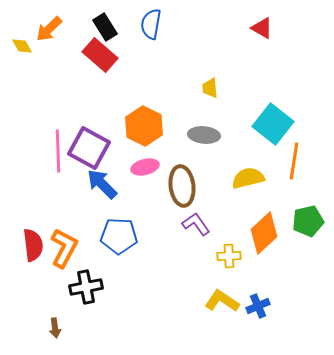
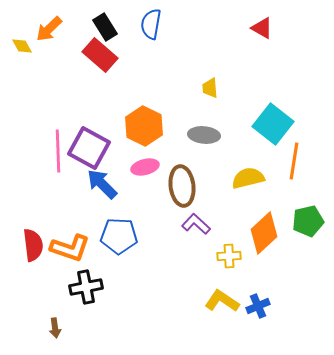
purple L-shape: rotated 12 degrees counterclockwise
orange L-shape: moved 6 px right; rotated 81 degrees clockwise
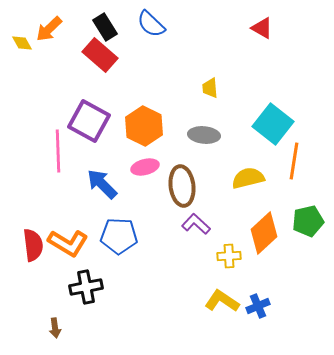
blue semicircle: rotated 56 degrees counterclockwise
yellow diamond: moved 3 px up
purple square: moved 27 px up
orange L-shape: moved 2 px left, 5 px up; rotated 12 degrees clockwise
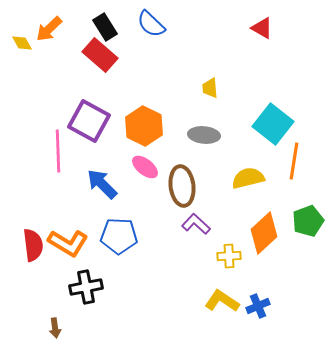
pink ellipse: rotated 52 degrees clockwise
green pentagon: rotated 8 degrees counterclockwise
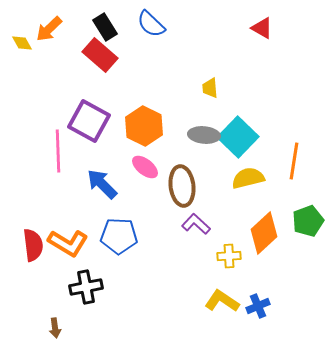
cyan square: moved 35 px left, 13 px down; rotated 6 degrees clockwise
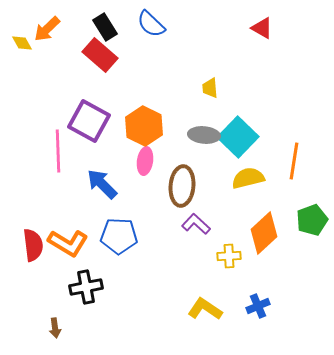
orange arrow: moved 2 px left
pink ellipse: moved 6 px up; rotated 60 degrees clockwise
brown ellipse: rotated 12 degrees clockwise
green pentagon: moved 4 px right, 1 px up
yellow L-shape: moved 17 px left, 8 px down
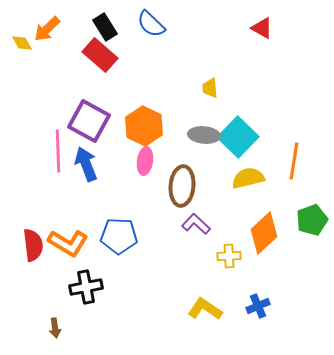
blue arrow: moved 16 px left, 20 px up; rotated 24 degrees clockwise
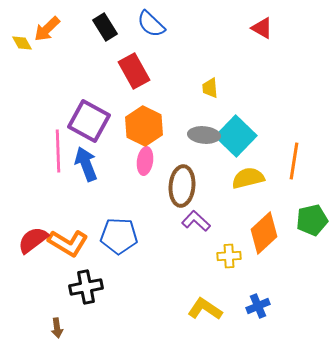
red rectangle: moved 34 px right, 16 px down; rotated 20 degrees clockwise
cyan square: moved 2 px left, 1 px up
green pentagon: rotated 8 degrees clockwise
purple L-shape: moved 3 px up
red semicircle: moved 5 px up; rotated 120 degrees counterclockwise
brown arrow: moved 2 px right
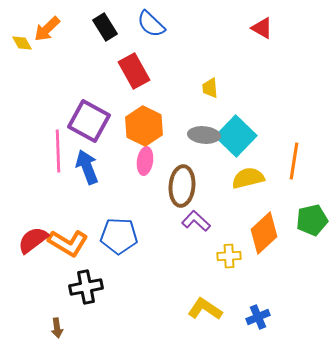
blue arrow: moved 1 px right, 3 px down
blue cross: moved 11 px down
